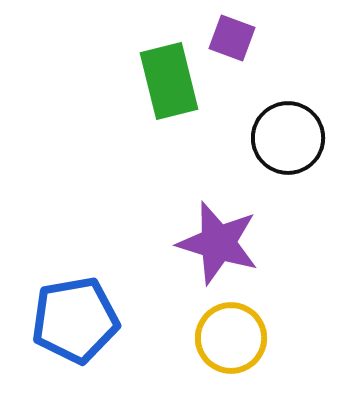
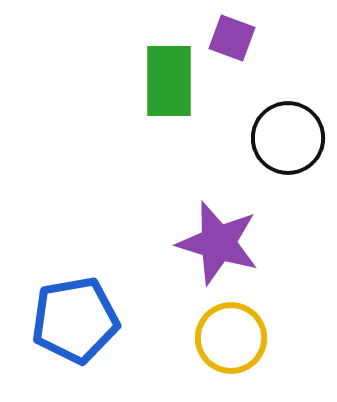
green rectangle: rotated 14 degrees clockwise
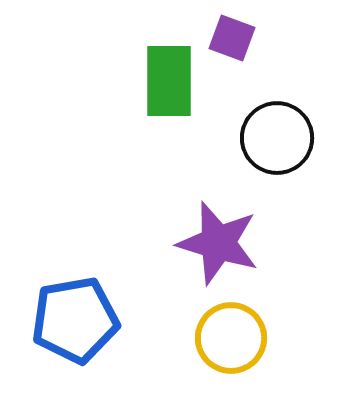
black circle: moved 11 px left
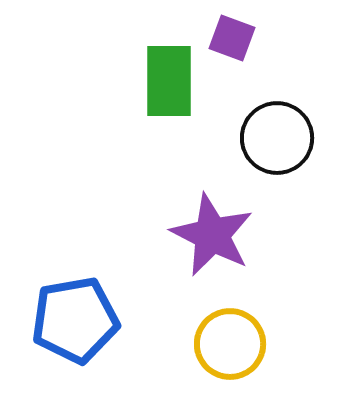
purple star: moved 6 px left, 8 px up; rotated 10 degrees clockwise
yellow circle: moved 1 px left, 6 px down
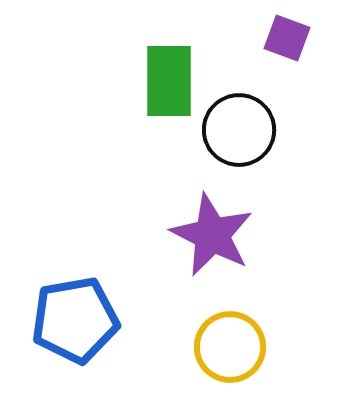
purple square: moved 55 px right
black circle: moved 38 px left, 8 px up
yellow circle: moved 3 px down
